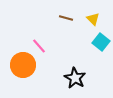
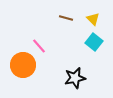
cyan square: moved 7 px left
black star: rotated 30 degrees clockwise
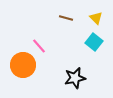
yellow triangle: moved 3 px right, 1 px up
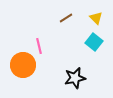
brown line: rotated 48 degrees counterclockwise
pink line: rotated 28 degrees clockwise
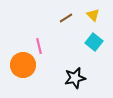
yellow triangle: moved 3 px left, 3 px up
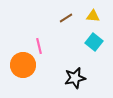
yellow triangle: moved 1 px down; rotated 40 degrees counterclockwise
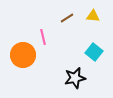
brown line: moved 1 px right
cyan square: moved 10 px down
pink line: moved 4 px right, 9 px up
orange circle: moved 10 px up
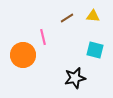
cyan square: moved 1 px right, 2 px up; rotated 24 degrees counterclockwise
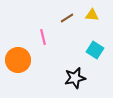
yellow triangle: moved 1 px left, 1 px up
cyan square: rotated 18 degrees clockwise
orange circle: moved 5 px left, 5 px down
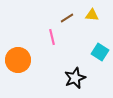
pink line: moved 9 px right
cyan square: moved 5 px right, 2 px down
black star: rotated 10 degrees counterclockwise
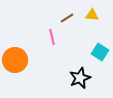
orange circle: moved 3 px left
black star: moved 5 px right
